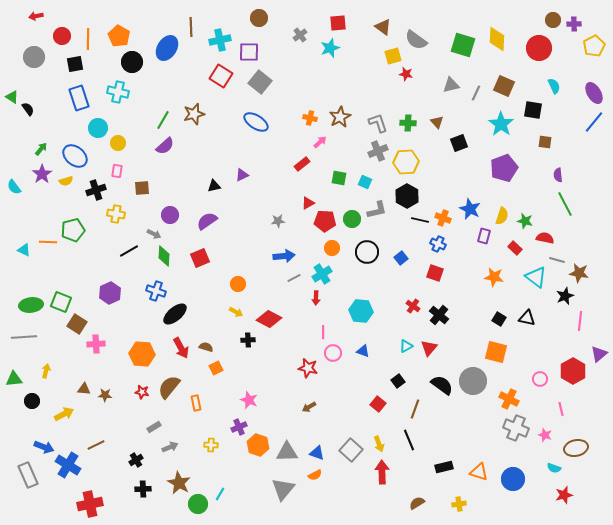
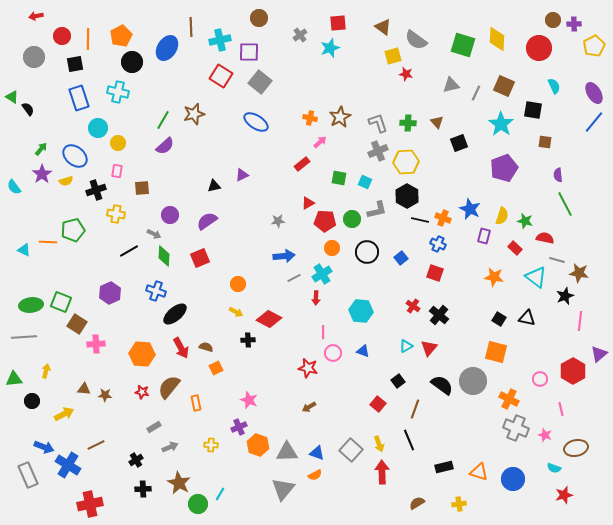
orange pentagon at (119, 36): moved 2 px right; rotated 15 degrees clockwise
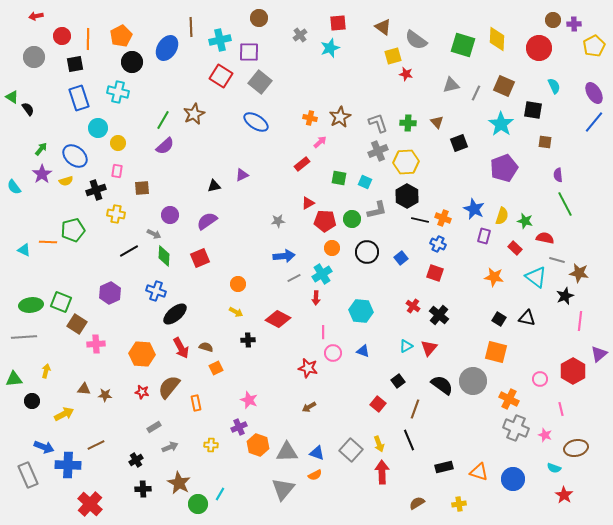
brown star at (194, 114): rotated 10 degrees counterclockwise
blue star at (470, 209): moved 4 px right
red diamond at (269, 319): moved 9 px right
blue cross at (68, 465): rotated 30 degrees counterclockwise
red star at (564, 495): rotated 24 degrees counterclockwise
red cross at (90, 504): rotated 35 degrees counterclockwise
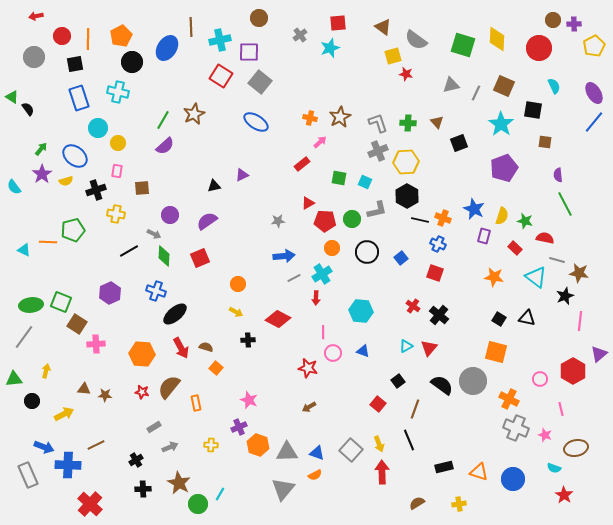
gray line at (24, 337): rotated 50 degrees counterclockwise
orange square at (216, 368): rotated 24 degrees counterclockwise
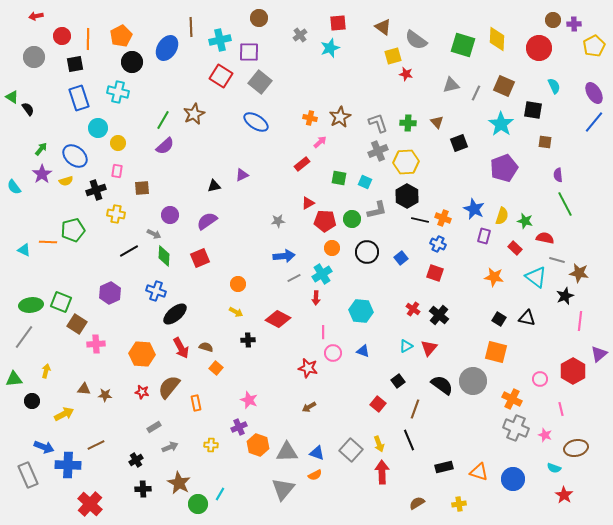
red cross at (413, 306): moved 3 px down
orange cross at (509, 399): moved 3 px right
